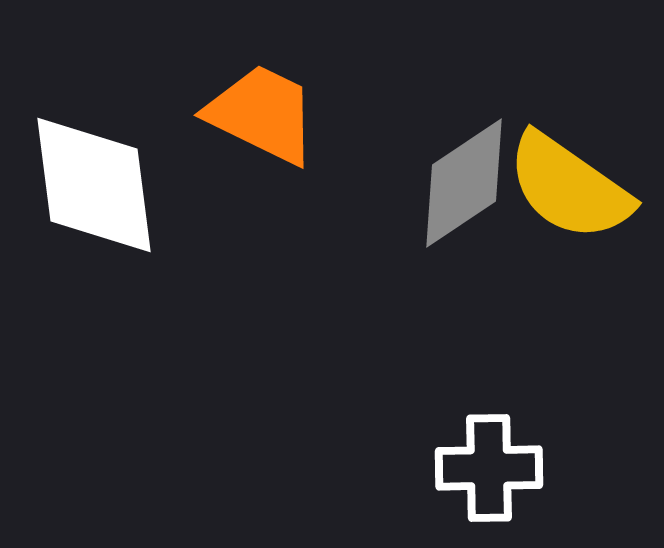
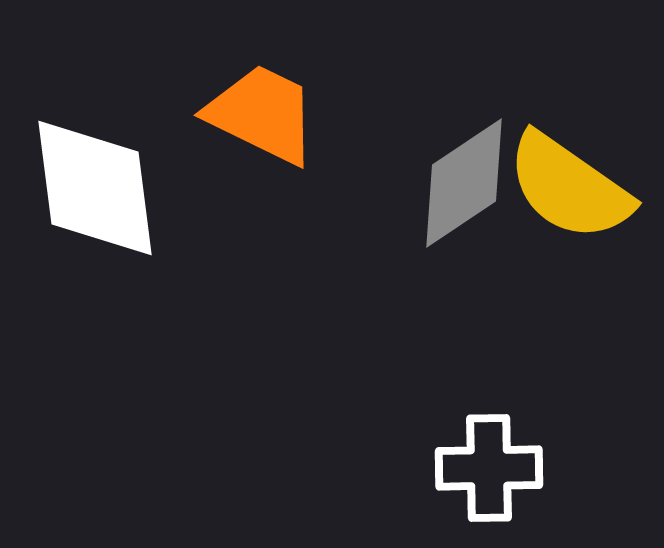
white diamond: moved 1 px right, 3 px down
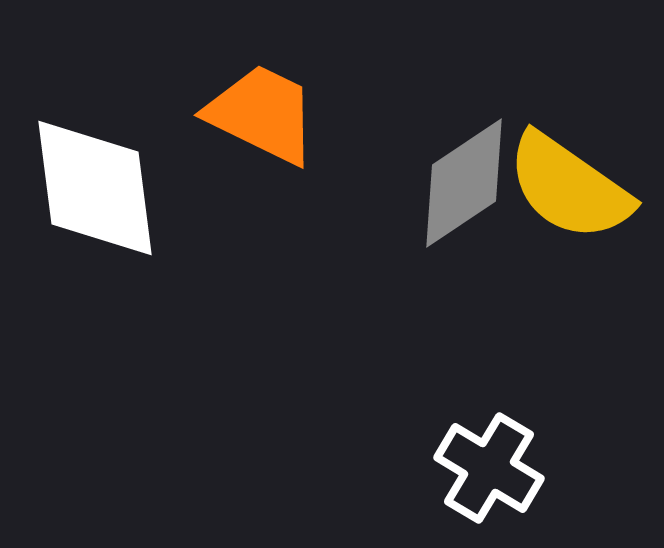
white cross: rotated 32 degrees clockwise
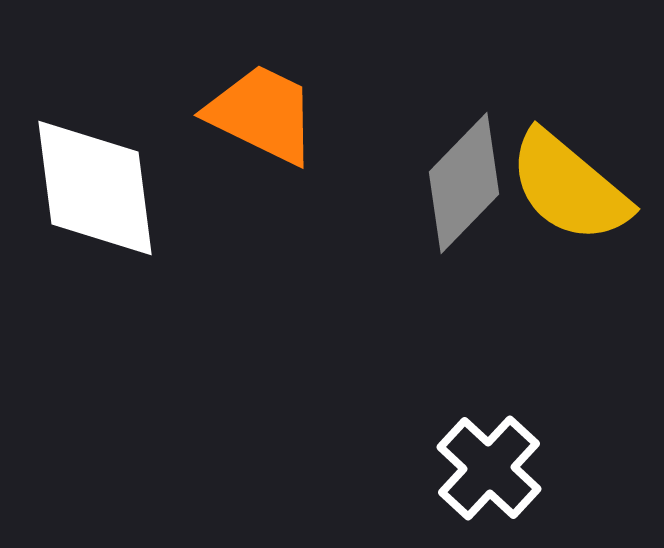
gray diamond: rotated 12 degrees counterclockwise
yellow semicircle: rotated 5 degrees clockwise
white cross: rotated 12 degrees clockwise
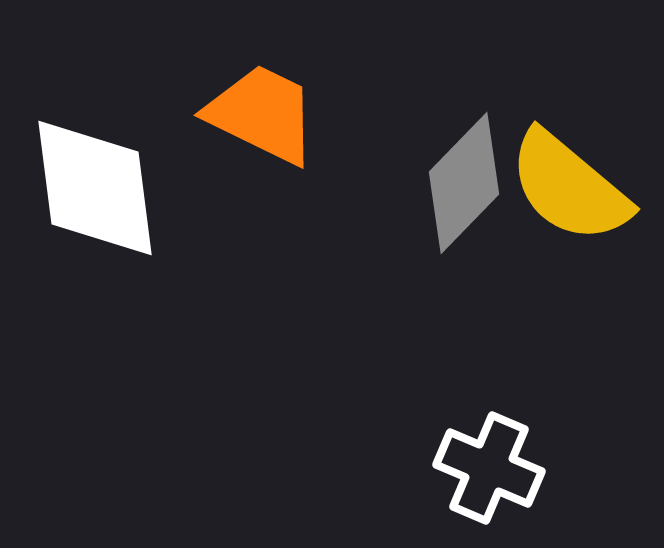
white cross: rotated 20 degrees counterclockwise
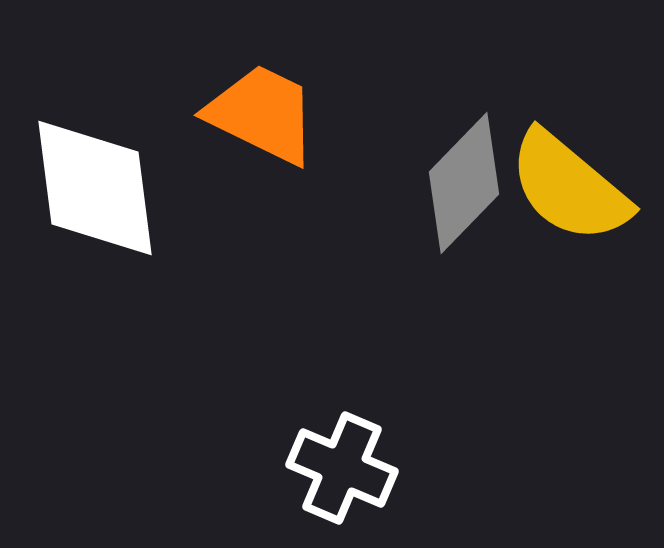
white cross: moved 147 px left
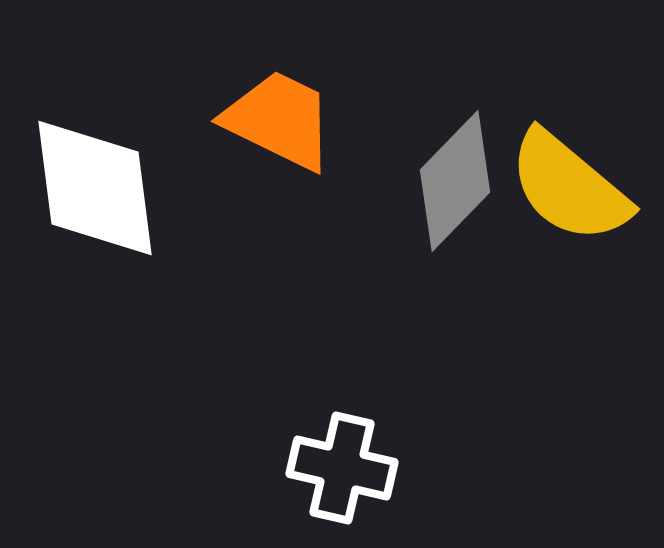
orange trapezoid: moved 17 px right, 6 px down
gray diamond: moved 9 px left, 2 px up
white cross: rotated 10 degrees counterclockwise
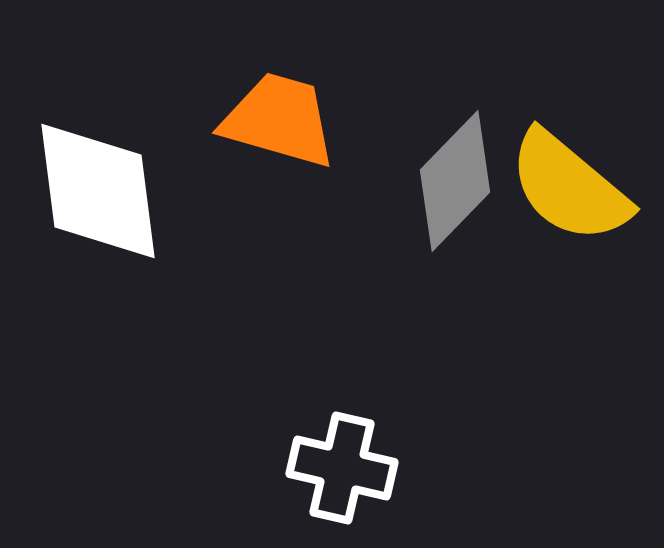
orange trapezoid: rotated 10 degrees counterclockwise
white diamond: moved 3 px right, 3 px down
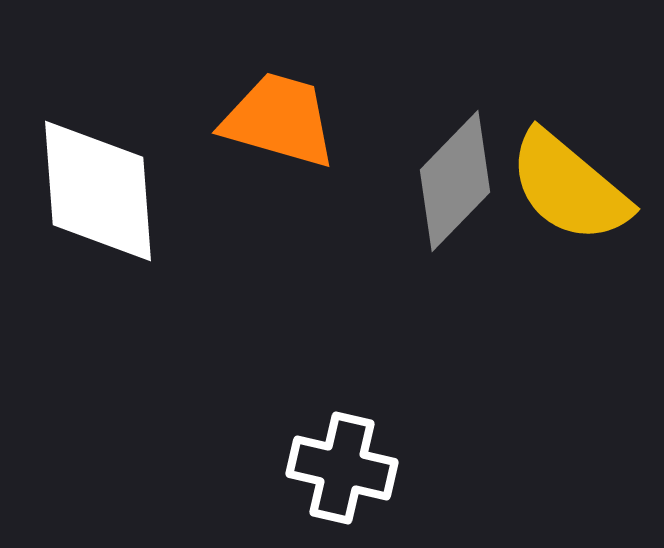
white diamond: rotated 3 degrees clockwise
